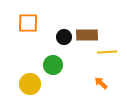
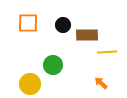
black circle: moved 1 px left, 12 px up
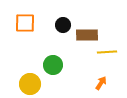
orange square: moved 3 px left
orange arrow: rotated 80 degrees clockwise
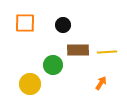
brown rectangle: moved 9 px left, 15 px down
